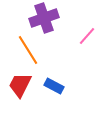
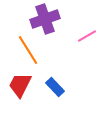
purple cross: moved 1 px right, 1 px down
pink line: rotated 18 degrees clockwise
blue rectangle: moved 1 px right, 1 px down; rotated 18 degrees clockwise
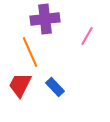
purple cross: rotated 12 degrees clockwise
pink line: rotated 30 degrees counterclockwise
orange line: moved 2 px right, 2 px down; rotated 8 degrees clockwise
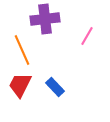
orange line: moved 8 px left, 2 px up
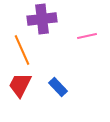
purple cross: moved 3 px left
pink line: rotated 48 degrees clockwise
blue rectangle: moved 3 px right
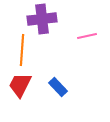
orange line: rotated 28 degrees clockwise
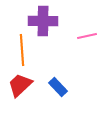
purple cross: moved 1 px right, 2 px down; rotated 8 degrees clockwise
orange line: rotated 8 degrees counterclockwise
red trapezoid: rotated 20 degrees clockwise
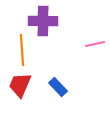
pink line: moved 8 px right, 8 px down
red trapezoid: rotated 24 degrees counterclockwise
